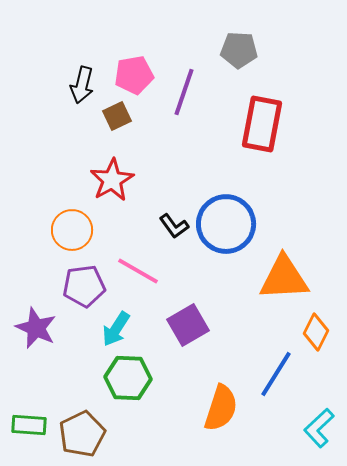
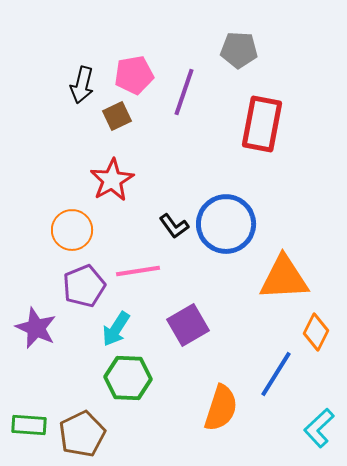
pink line: rotated 39 degrees counterclockwise
purple pentagon: rotated 15 degrees counterclockwise
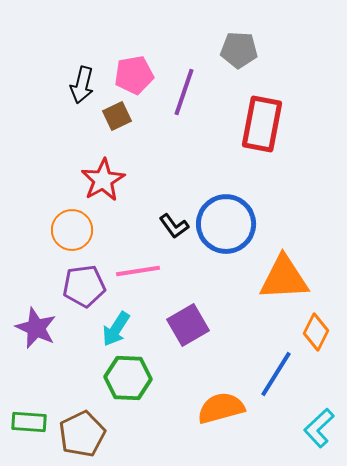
red star: moved 9 px left
purple pentagon: rotated 15 degrees clockwise
orange semicircle: rotated 123 degrees counterclockwise
green rectangle: moved 3 px up
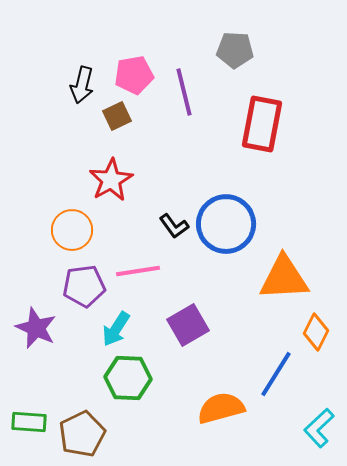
gray pentagon: moved 4 px left
purple line: rotated 33 degrees counterclockwise
red star: moved 8 px right
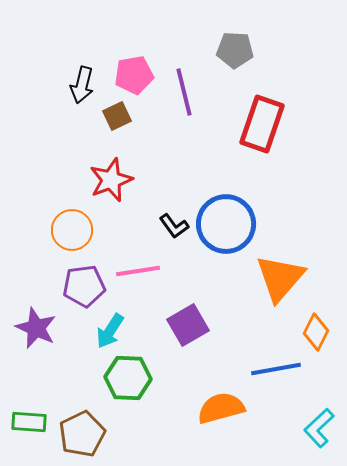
red rectangle: rotated 8 degrees clockwise
red star: rotated 9 degrees clockwise
orange triangle: moved 4 px left; rotated 46 degrees counterclockwise
cyan arrow: moved 6 px left, 2 px down
blue line: moved 5 px up; rotated 48 degrees clockwise
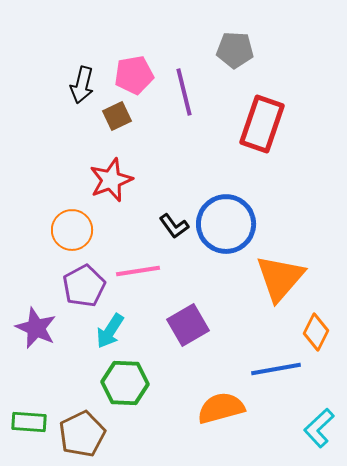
purple pentagon: rotated 21 degrees counterclockwise
green hexagon: moved 3 px left, 5 px down
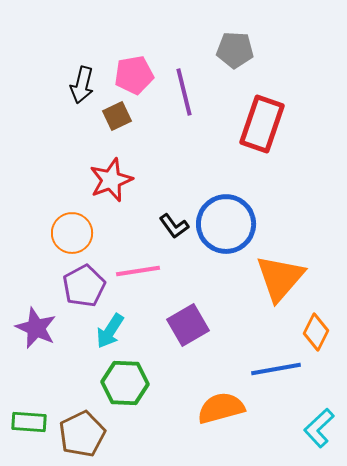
orange circle: moved 3 px down
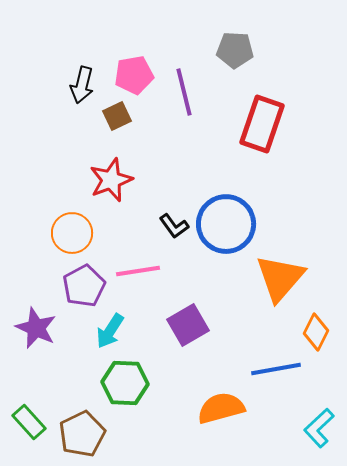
green rectangle: rotated 44 degrees clockwise
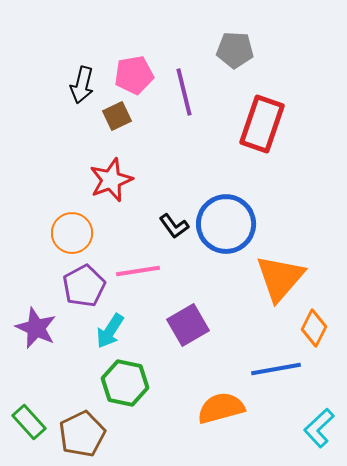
orange diamond: moved 2 px left, 4 px up
green hexagon: rotated 9 degrees clockwise
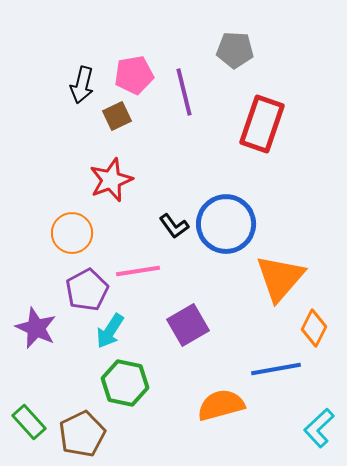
purple pentagon: moved 3 px right, 4 px down
orange semicircle: moved 3 px up
